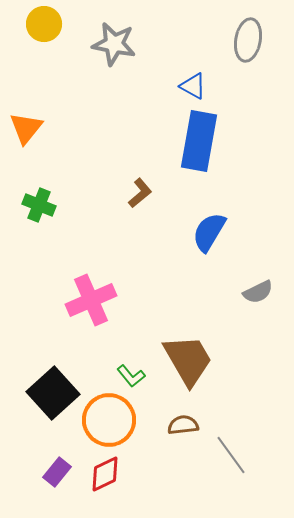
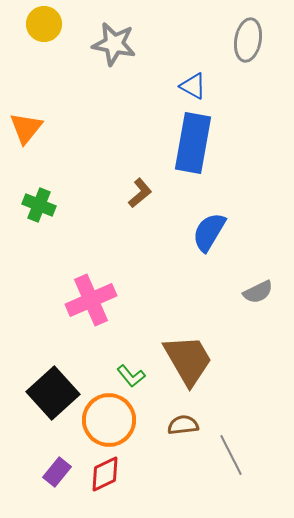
blue rectangle: moved 6 px left, 2 px down
gray line: rotated 9 degrees clockwise
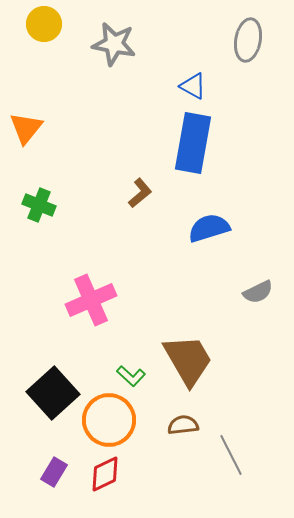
blue semicircle: moved 4 px up; rotated 42 degrees clockwise
green L-shape: rotated 8 degrees counterclockwise
purple rectangle: moved 3 px left; rotated 8 degrees counterclockwise
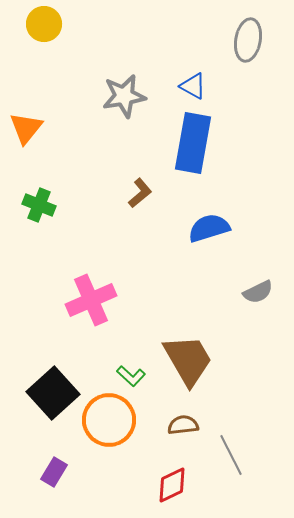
gray star: moved 10 px right, 52 px down; rotated 21 degrees counterclockwise
red diamond: moved 67 px right, 11 px down
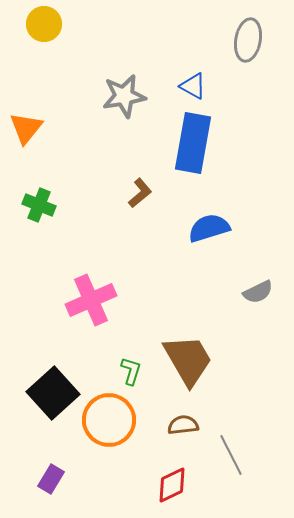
green L-shape: moved 5 px up; rotated 116 degrees counterclockwise
purple rectangle: moved 3 px left, 7 px down
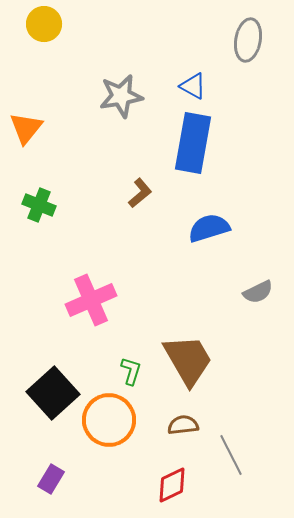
gray star: moved 3 px left
